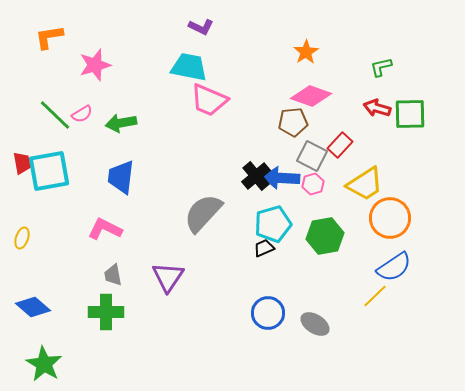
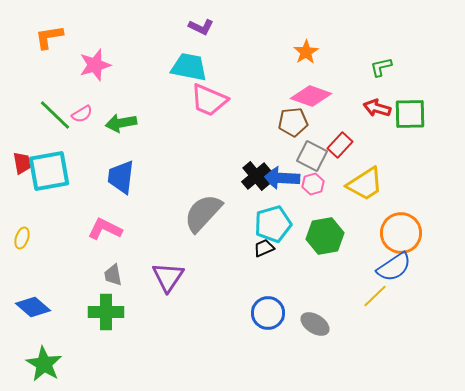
orange circle: moved 11 px right, 15 px down
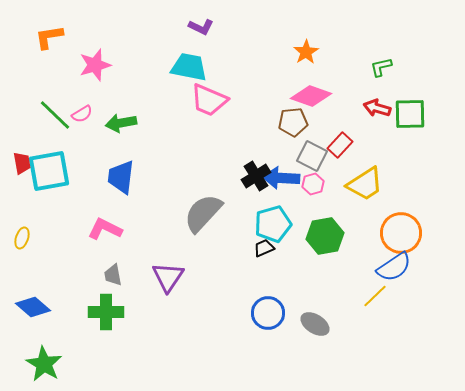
black cross: rotated 8 degrees clockwise
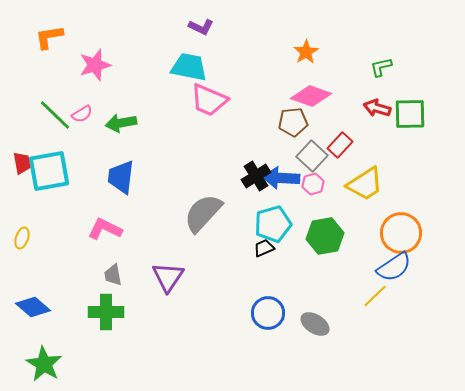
gray square: rotated 16 degrees clockwise
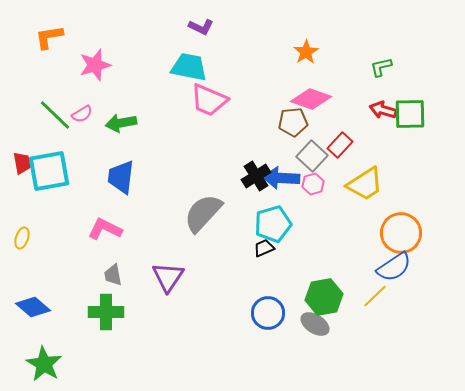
pink diamond: moved 3 px down
red arrow: moved 6 px right, 2 px down
green hexagon: moved 1 px left, 61 px down
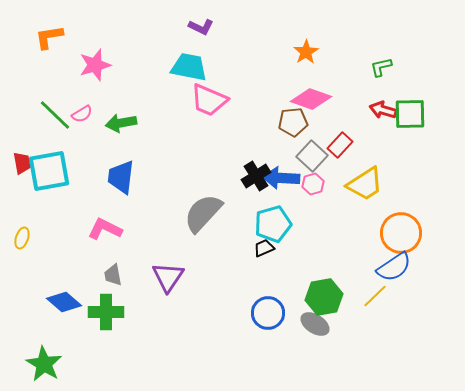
blue diamond: moved 31 px right, 5 px up
